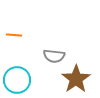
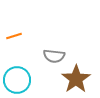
orange line: moved 1 px down; rotated 21 degrees counterclockwise
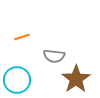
orange line: moved 8 px right, 1 px down
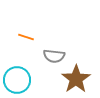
orange line: moved 4 px right; rotated 35 degrees clockwise
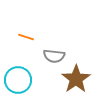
cyan circle: moved 1 px right
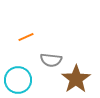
orange line: rotated 42 degrees counterclockwise
gray semicircle: moved 3 px left, 4 px down
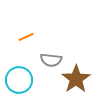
cyan circle: moved 1 px right
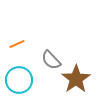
orange line: moved 9 px left, 7 px down
gray semicircle: rotated 40 degrees clockwise
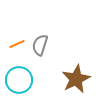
gray semicircle: moved 11 px left, 15 px up; rotated 60 degrees clockwise
brown star: rotated 8 degrees clockwise
